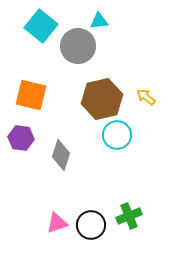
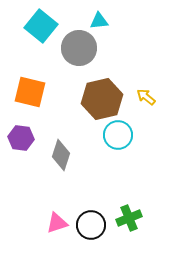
gray circle: moved 1 px right, 2 px down
orange square: moved 1 px left, 3 px up
cyan circle: moved 1 px right
green cross: moved 2 px down
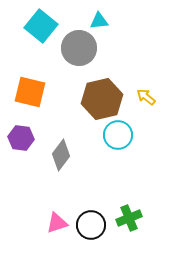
gray diamond: rotated 20 degrees clockwise
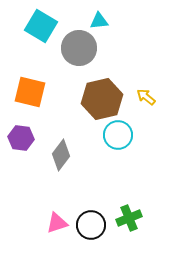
cyan square: rotated 8 degrees counterclockwise
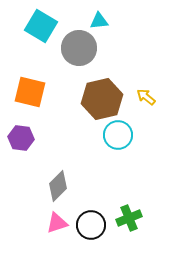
gray diamond: moved 3 px left, 31 px down; rotated 8 degrees clockwise
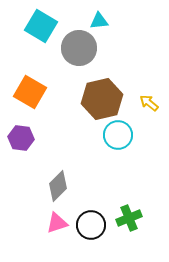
orange square: rotated 16 degrees clockwise
yellow arrow: moved 3 px right, 6 px down
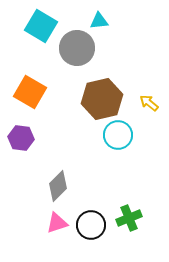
gray circle: moved 2 px left
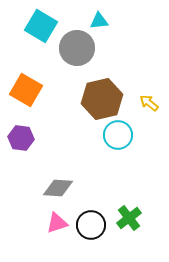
orange square: moved 4 px left, 2 px up
gray diamond: moved 2 px down; rotated 48 degrees clockwise
green cross: rotated 15 degrees counterclockwise
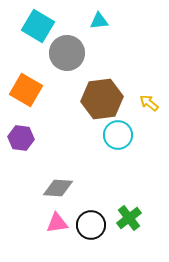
cyan square: moved 3 px left
gray circle: moved 10 px left, 5 px down
brown hexagon: rotated 6 degrees clockwise
pink triangle: rotated 10 degrees clockwise
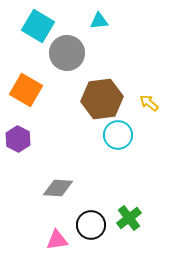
purple hexagon: moved 3 px left, 1 px down; rotated 20 degrees clockwise
pink triangle: moved 17 px down
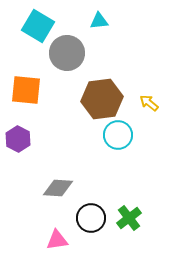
orange square: rotated 24 degrees counterclockwise
black circle: moved 7 px up
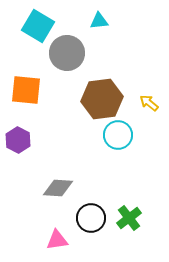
purple hexagon: moved 1 px down
